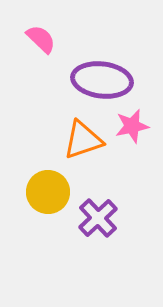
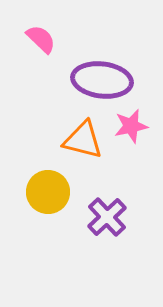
pink star: moved 1 px left
orange triangle: rotated 33 degrees clockwise
purple cross: moved 9 px right, 1 px up
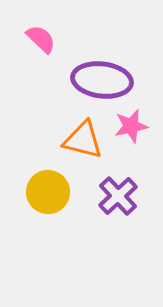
purple cross: moved 11 px right, 21 px up
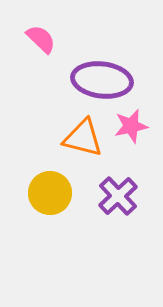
orange triangle: moved 2 px up
yellow circle: moved 2 px right, 1 px down
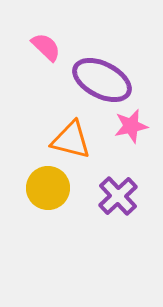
pink semicircle: moved 5 px right, 8 px down
purple ellipse: rotated 20 degrees clockwise
orange triangle: moved 12 px left, 2 px down
yellow circle: moved 2 px left, 5 px up
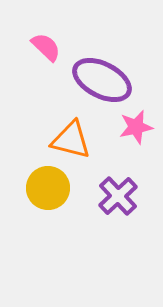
pink star: moved 5 px right, 1 px down
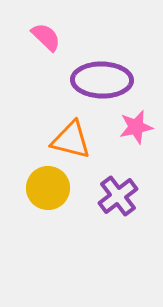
pink semicircle: moved 10 px up
purple ellipse: rotated 26 degrees counterclockwise
purple cross: rotated 6 degrees clockwise
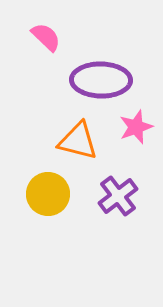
purple ellipse: moved 1 px left
pink star: rotated 8 degrees counterclockwise
orange triangle: moved 7 px right, 1 px down
yellow circle: moved 6 px down
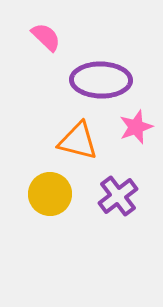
yellow circle: moved 2 px right
